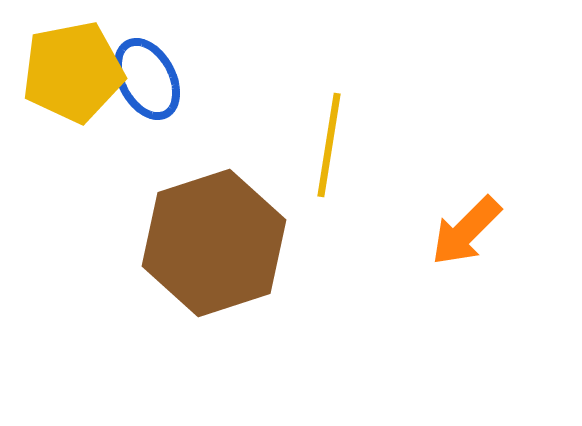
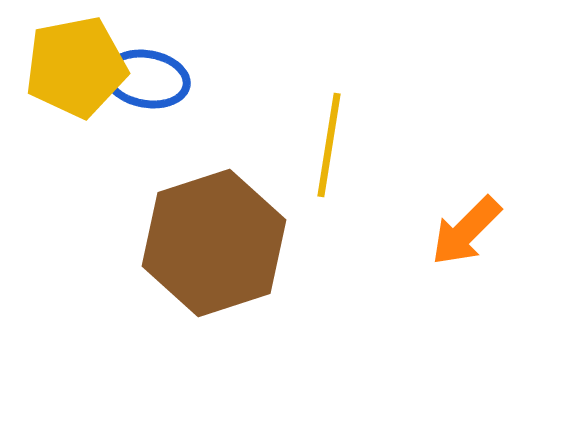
yellow pentagon: moved 3 px right, 5 px up
blue ellipse: rotated 52 degrees counterclockwise
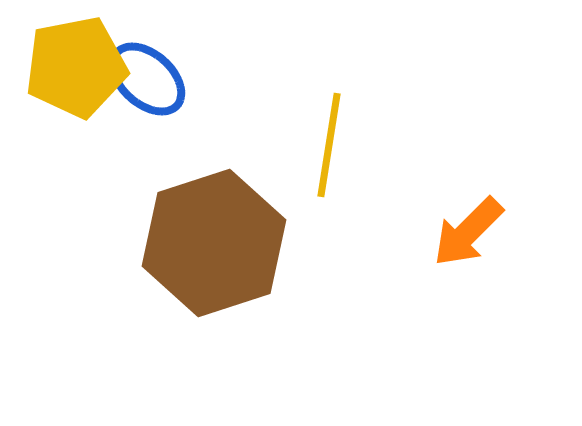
blue ellipse: rotated 32 degrees clockwise
orange arrow: moved 2 px right, 1 px down
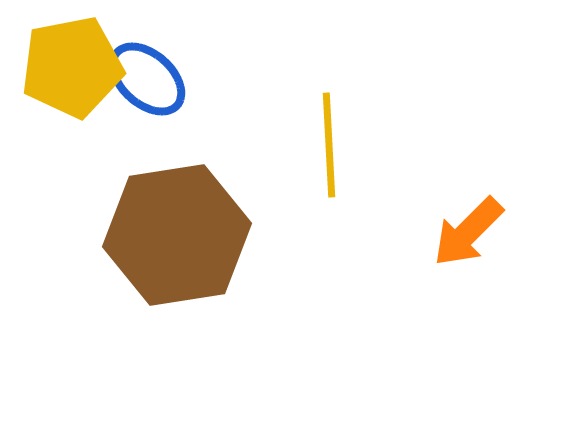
yellow pentagon: moved 4 px left
yellow line: rotated 12 degrees counterclockwise
brown hexagon: moved 37 px left, 8 px up; rotated 9 degrees clockwise
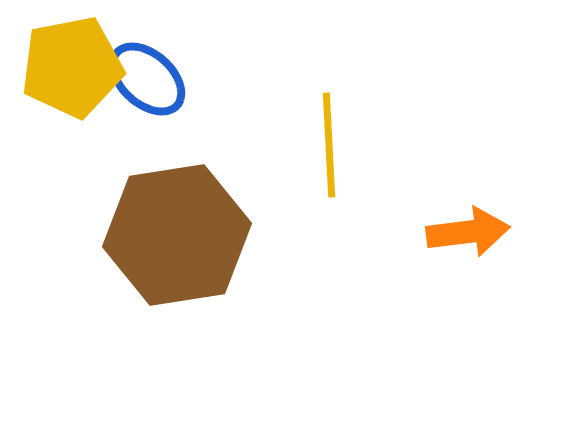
orange arrow: rotated 142 degrees counterclockwise
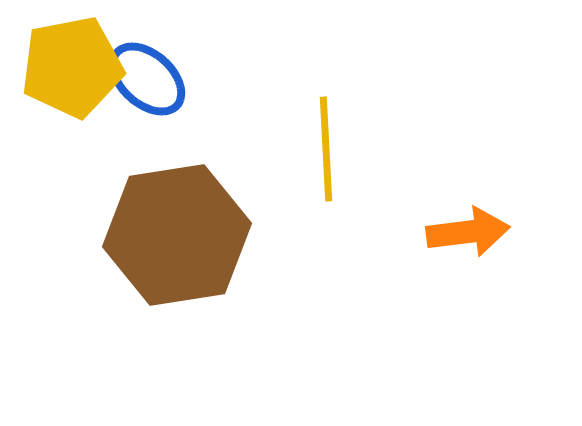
yellow line: moved 3 px left, 4 px down
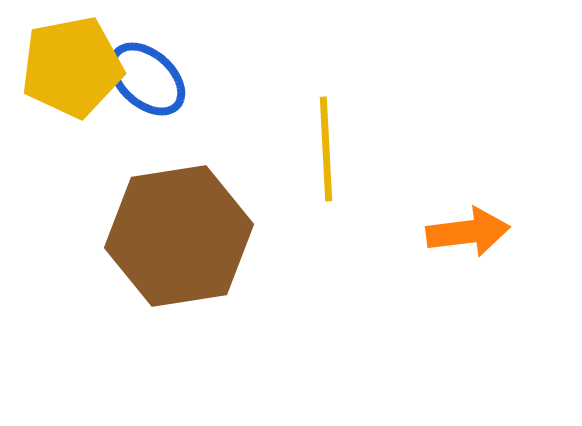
brown hexagon: moved 2 px right, 1 px down
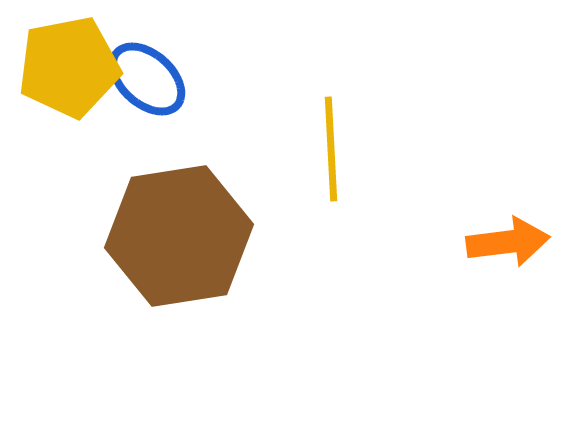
yellow pentagon: moved 3 px left
yellow line: moved 5 px right
orange arrow: moved 40 px right, 10 px down
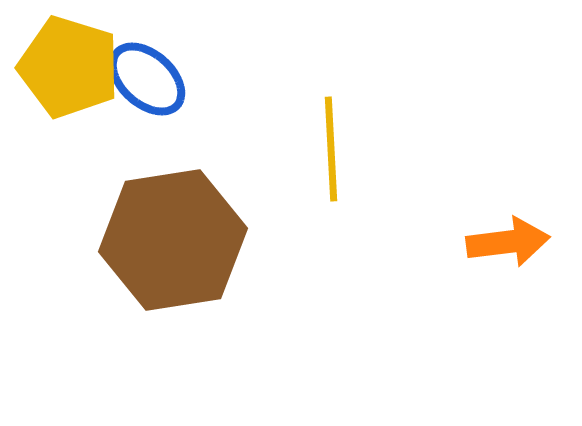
yellow pentagon: rotated 28 degrees clockwise
brown hexagon: moved 6 px left, 4 px down
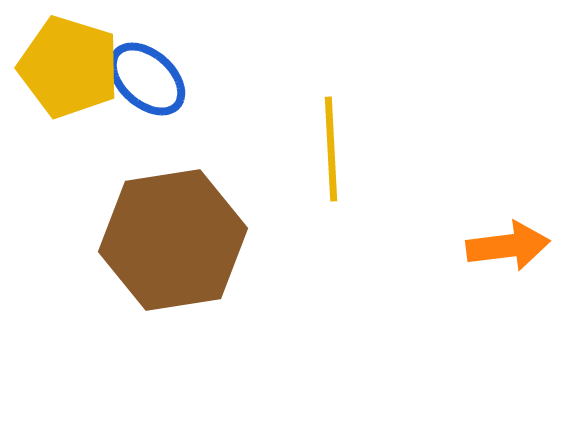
orange arrow: moved 4 px down
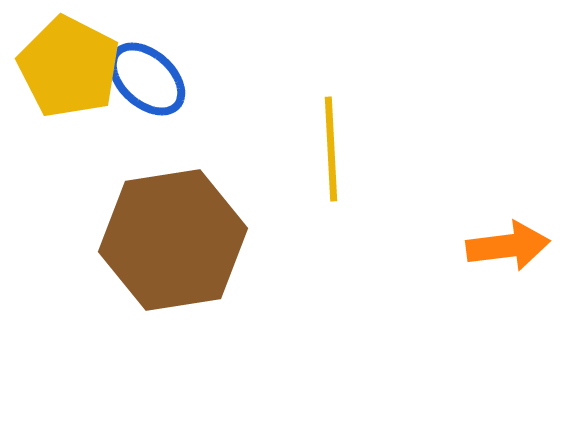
yellow pentagon: rotated 10 degrees clockwise
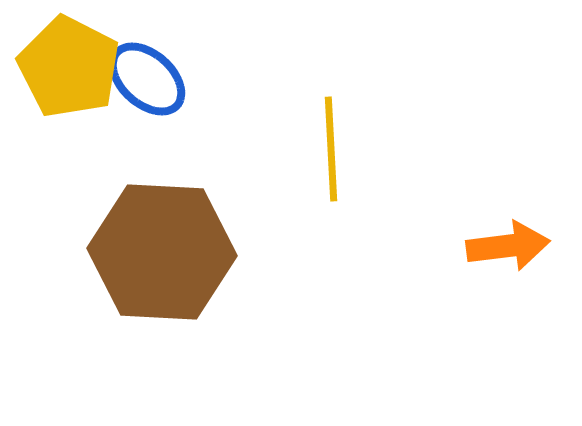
brown hexagon: moved 11 px left, 12 px down; rotated 12 degrees clockwise
